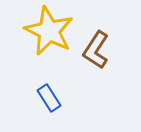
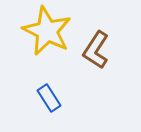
yellow star: moved 2 px left
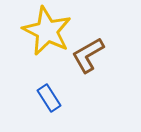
brown L-shape: moved 8 px left, 5 px down; rotated 27 degrees clockwise
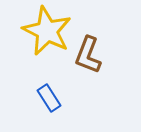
brown L-shape: rotated 39 degrees counterclockwise
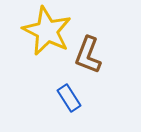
blue rectangle: moved 20 px right
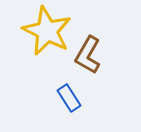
brown L-shape: rotated 9 degrees clockwise
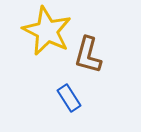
brown L-shape: rotated 15 degrees counterclockwise
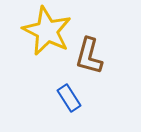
brown L-shape: moved 1 px right, 1 px down
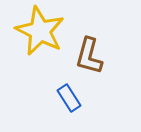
yellow star: moved 7 px left
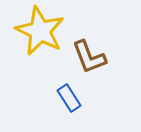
brown L-shape: moved 1 px down; rotated 36 degrees counterclockwise
